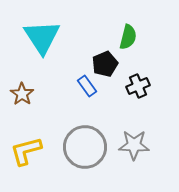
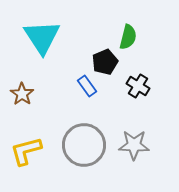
black pentagon: moved 2 px up
black cross: rotated 35 degrees counterclockwise
gray circle: moved 1 px left, 2 px up
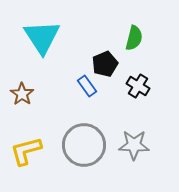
green semicircle: moved 6 px right, 1 px down
black pentagon: moved 2 px down
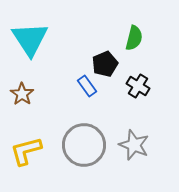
cyan triangle: moved 12 px left, 2 px down
gray star: rotated 20 degrees clockwise
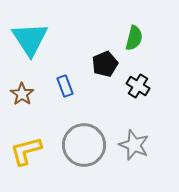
blue rectangle: moved 22 px left; rotated 15 degrees clockwise
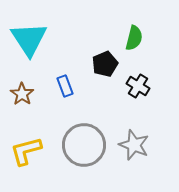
cyan triangle: moved 1 px left
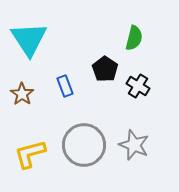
black pentagon: moved 5 px down; rotated 15 degrees counterclockwise
yellow L-shape: moved 4 px right, 3 px down
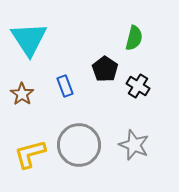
gray circle: moved 5 px left
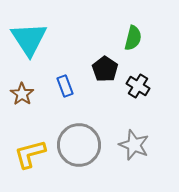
green semicircle: moved 1 px left
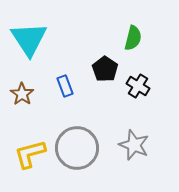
gray circle: moved 2 px left, 3 px down
